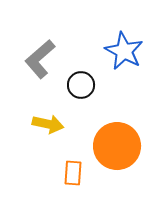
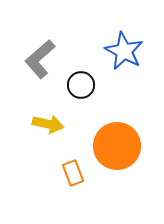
orange rectangle: rotated 25 degrees counterclockwise
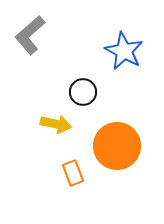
gray L-shape: moved 10 px left, 24 px up
black circle: moved 2 px right, 7 px down
yellow arrow: moved 8 px right
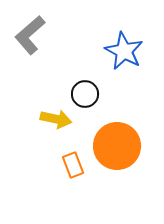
black circle: moved 2 px right, 2 px down
yellow arrow: moved 5 px up
orange rectangle: moved 8 px up
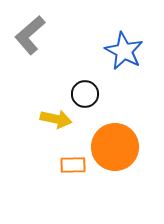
orange circle: moved 2 px left, 1 px down
orange rectangle: rotated 70 degrees counterclockwise
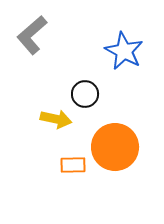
gray L-shape: moved 2 px right
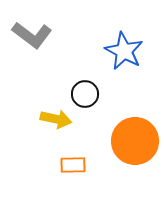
gray L-shape: rotated 102 degrees counterclockwise
orange circle: moved 20 px right, 6 px up
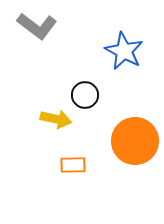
gray L-shape: moved 5 px right, 9 px up
black circle: moved 1 px down
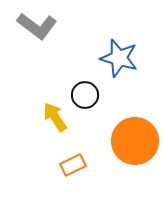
blue star: moved 5 px left, 7 px down; rotated 12 degrees counterclockwise
yellow arrow: moved 1 px left, 2 px up; rotated 136 degrees counterclockwise
orange rectangle: rotated 25 degrees counterclockwise
